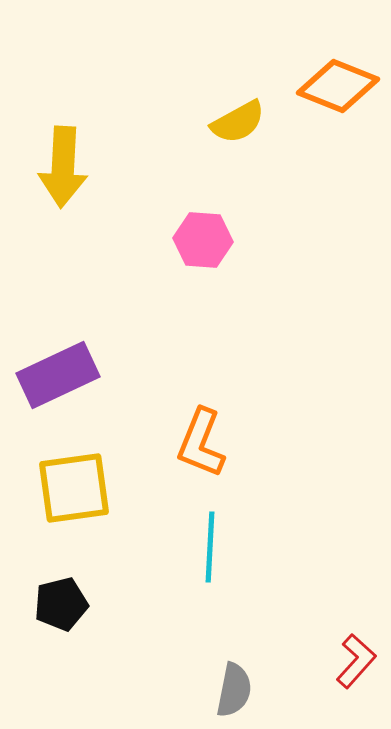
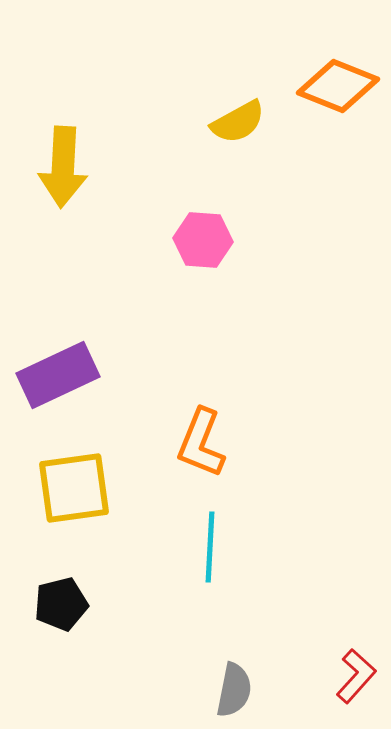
red L-shape: moved 15 px down
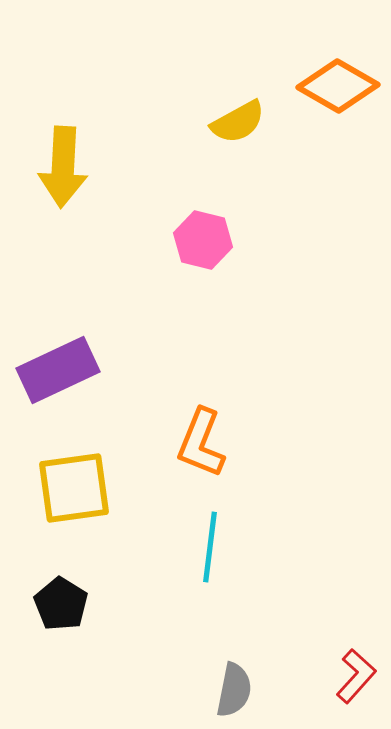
orange diamond: rotated 8 degrees clockwise
pink hexagon: rotated 10 degrees clockwise
purple rectangle: moved 5 px up
cyan line: rotated 4 degrees clockwise
black pentagon: rotated 26 degrees counterclockwise
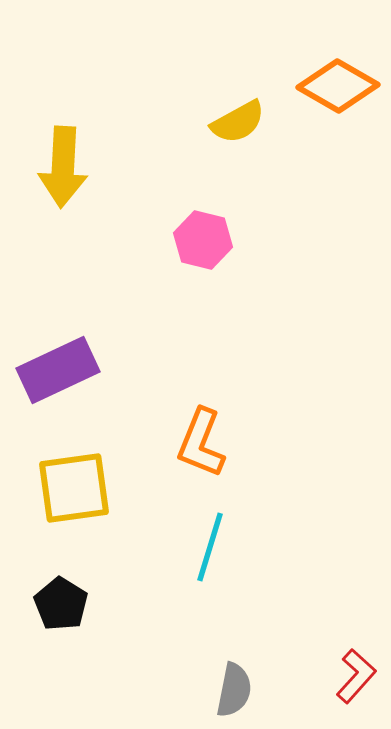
cyan line: rotated 10 degrees clockwise
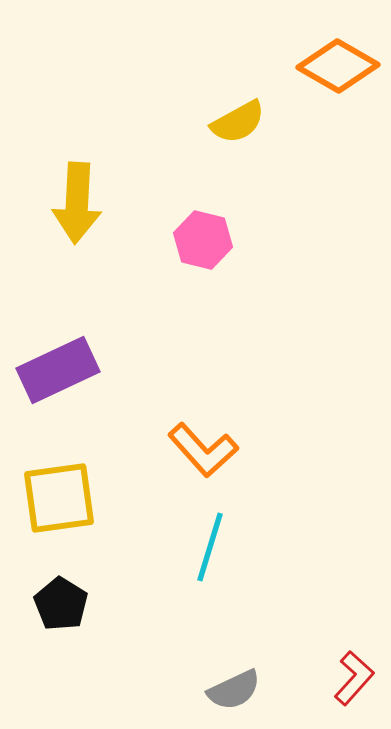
orange diamond: moved 20 px up
yellow arrow: moved 14 px right, 36 px down
orange L-shape: moved 2 px right, 7 px down; rotated 64 degrees counterclockwise
yellow square: moved 15 px left, 10 px down
red L-shape: moved 2 px left, 2 px down
gray semicircle: rotated 54 degrees clockwise
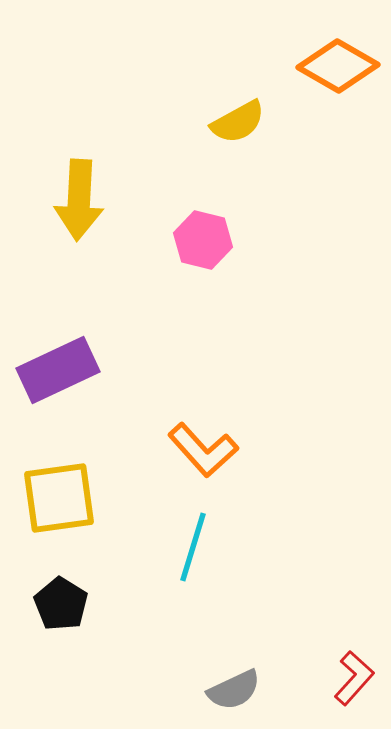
yellow arrow: moved 2 px right, 3 px up
cyan line: moved 17 px left
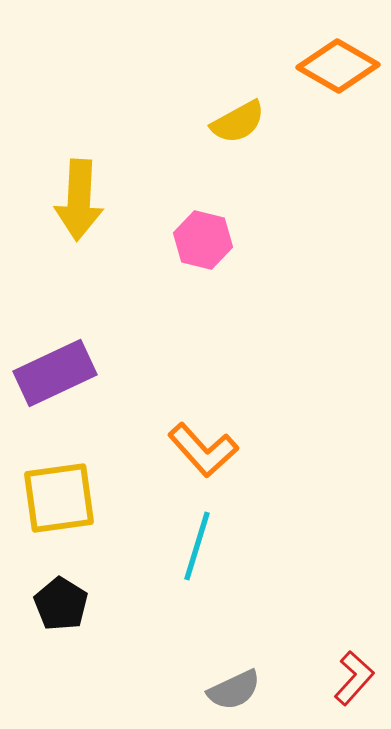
purple rectangle: moved 3 px left, 3 px down
cyan line: moved 4 px right, 1 px up
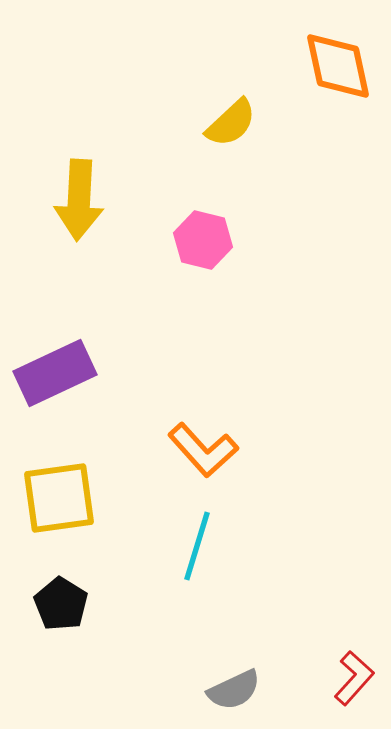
orange diamond: rotated 48 degrees clockwise
yellow semicircle: moved 7 px left, 1 px down; rotated 14 degrees counterclockwise
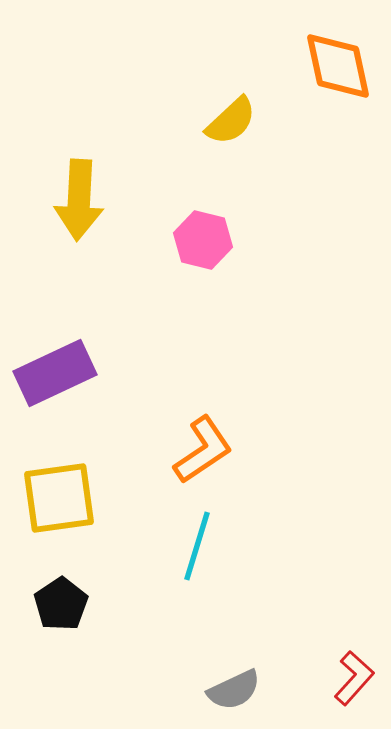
yellow semicircle: moved 2 px up
orange L-shape: rotated 82 degrees counterclockwise
black pentagon: rotated 6 degrees clockwise
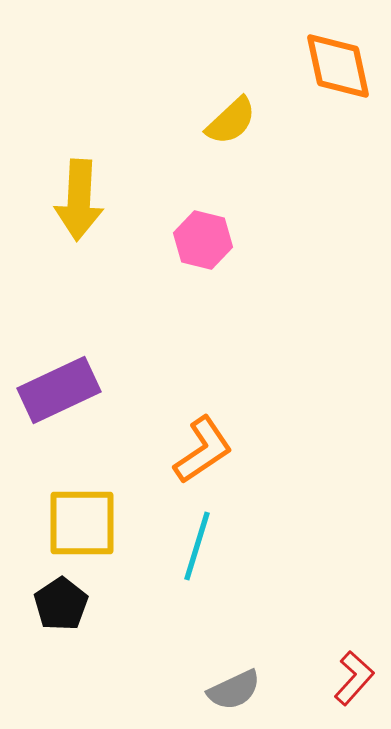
purple rectangle: moved 4 px right, 17 px down
yellow square: moved 23 px right, 25 px down; rotated 8 degrees clockwise
